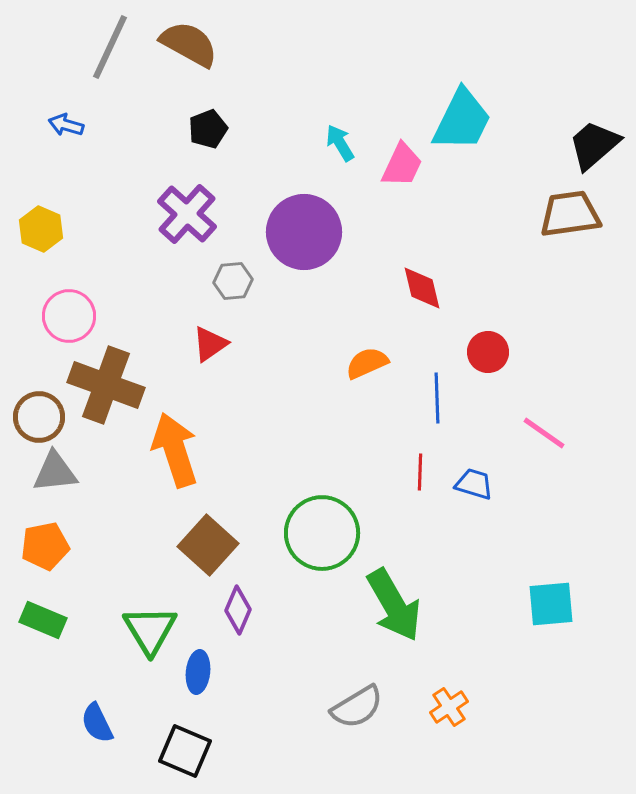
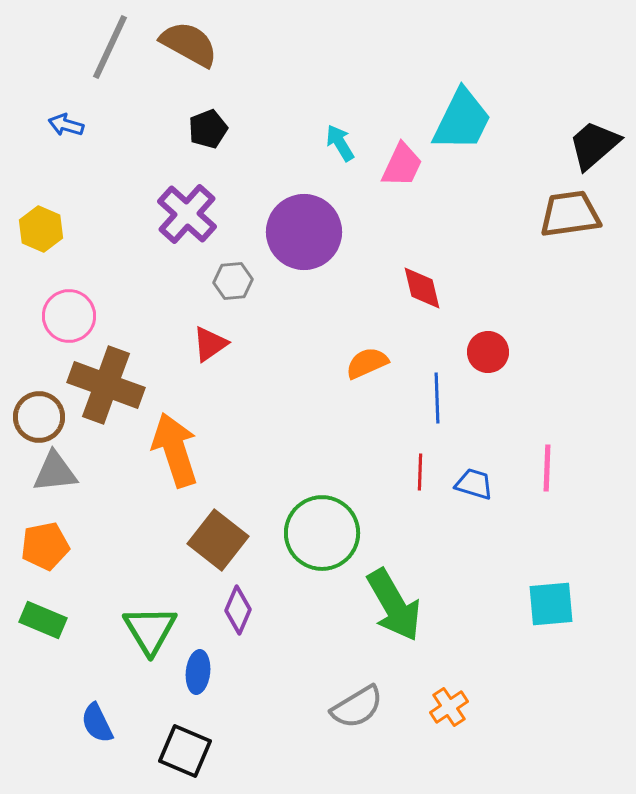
pink line: moved 3 px right, 35 px down; rotated 57 degrees clockwise
brown square: moved 10 px right, 5 px up; rotated 4 degrees counterclockwise
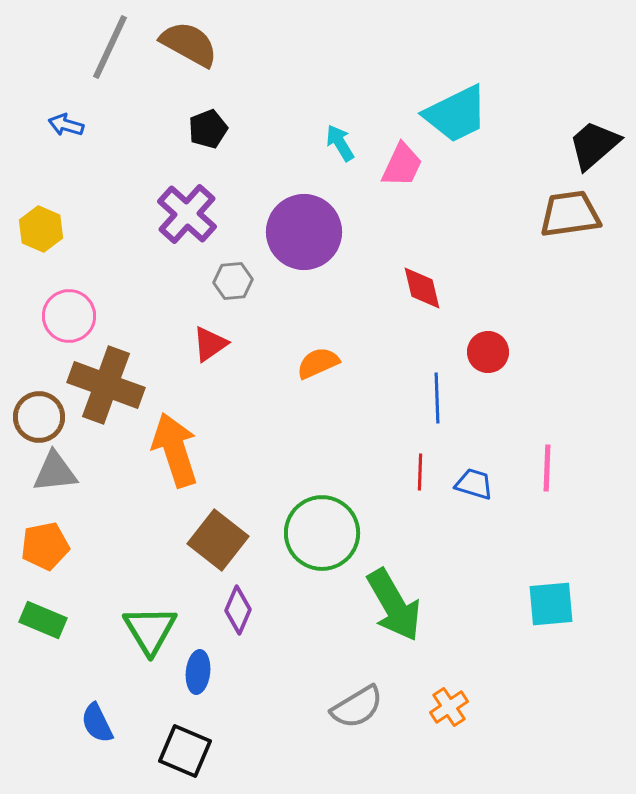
cyan trapezoid: moved 6 px left, 6 px up; rotated 38 degrees clockwise
orange semicircle: moved 49 px left
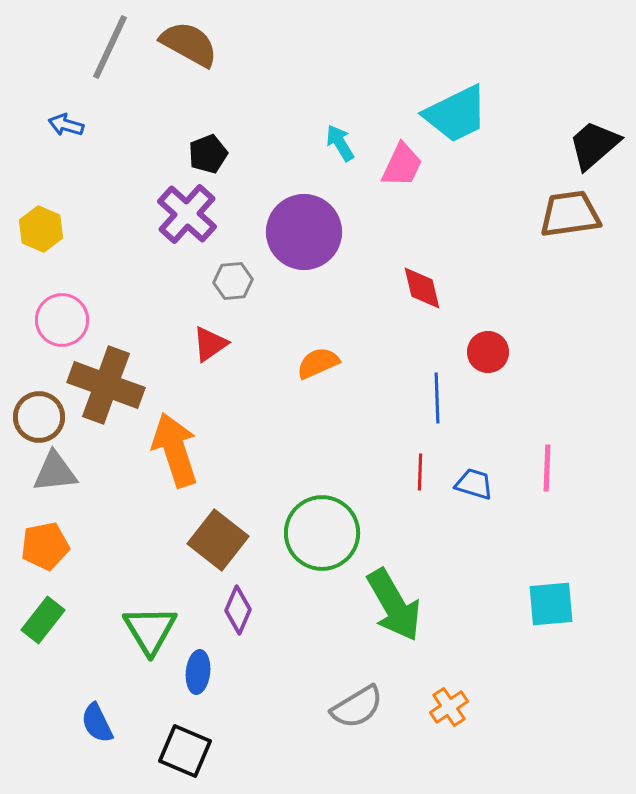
black pentagon: moved 25 px down
pink circle: moved 7 px left, 4 px down
green rectangle: rotated 75 degrees counterclockwise
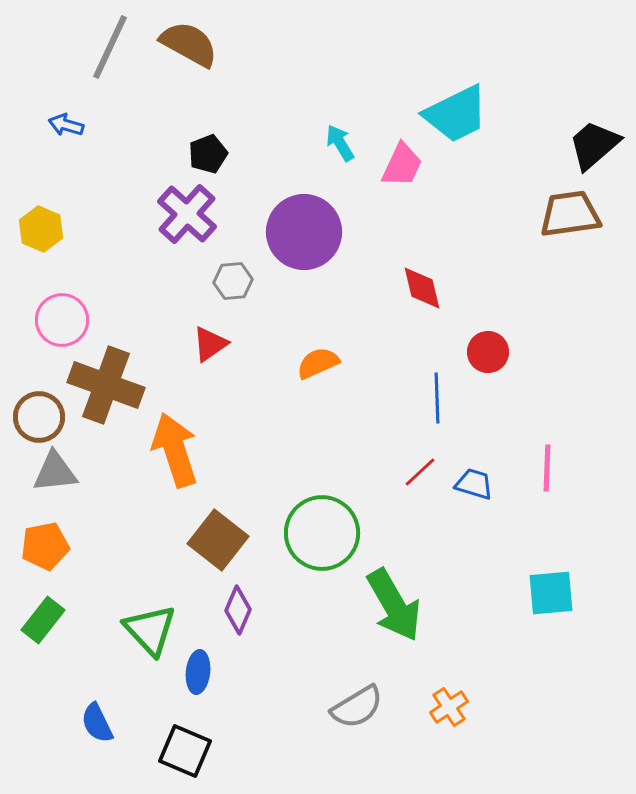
red line: rotated 45 degrees clockwise
cyan square: moved 11 px up
green triangle: rotated 12 degrees counterclockwise
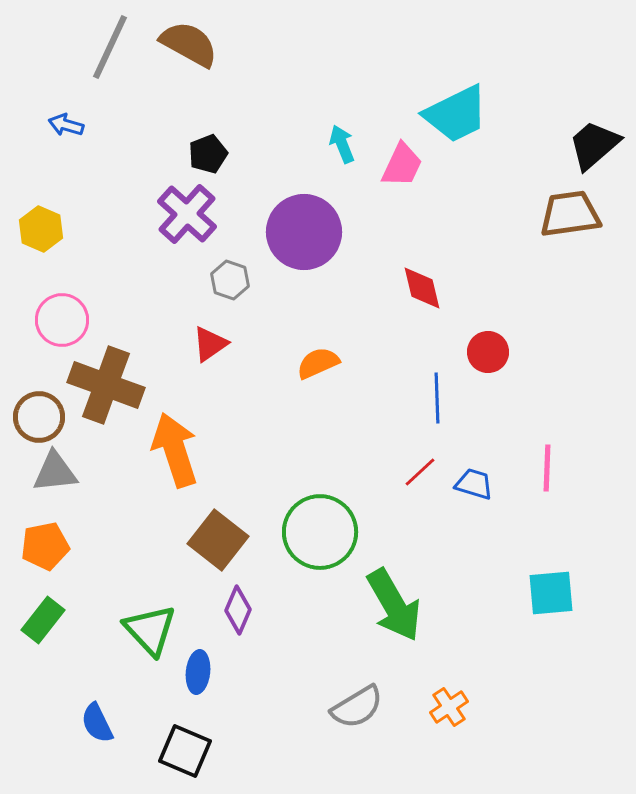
cyan arrow: moved 2 px right, 1 px down; rotated 9 degrees clockwise
gray hexagon: moved 3 px left, 1 px up; rotated 24 degrees clockwise
green circle: moved 2 px left, 1 px up
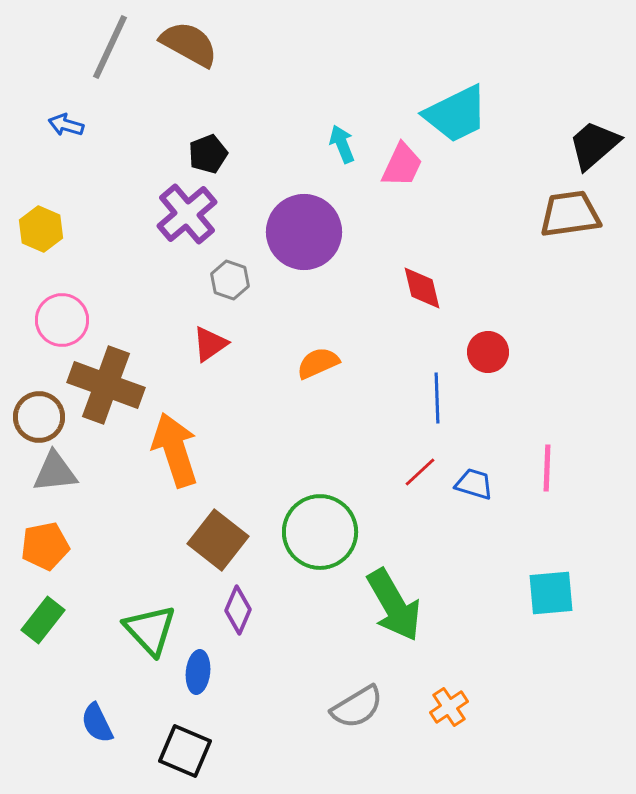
purple cross: rotated 8 degrees clockwise
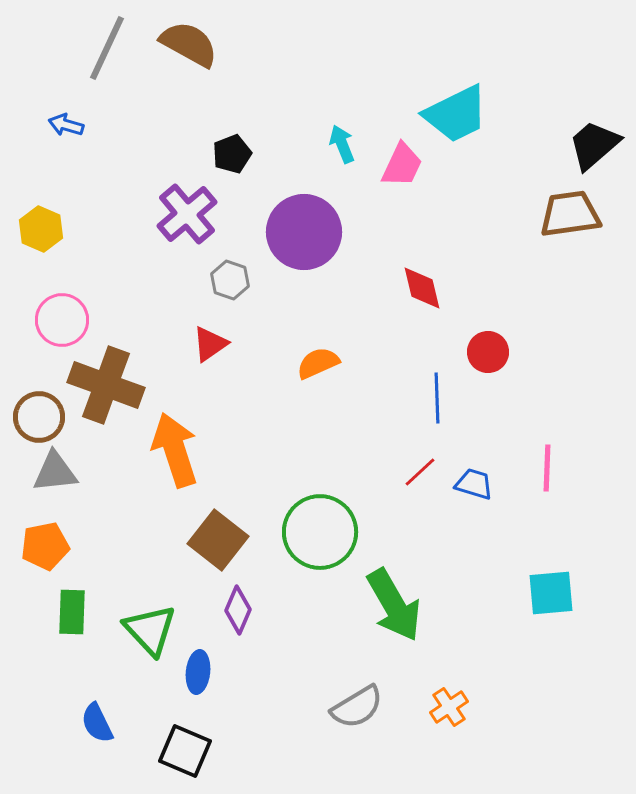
gray line: moved 3 px left, 1 px down
black pentagon: moved 24 px right
green rectangle: moved 29 px right, 8 px up; rotated 36 degrees counterclockwise
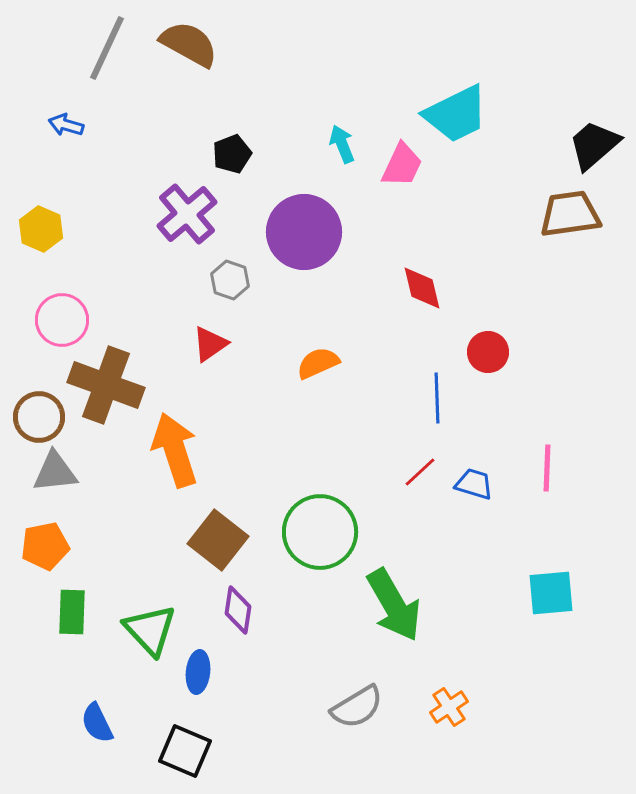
purple diamond: rotated 15 degrees counterclockwise
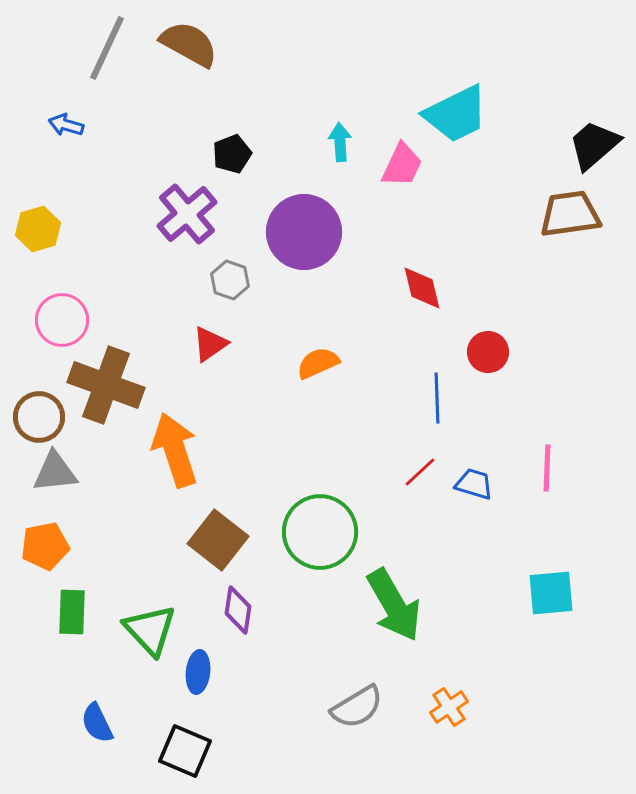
cyan arrow: moved 2 px left, 2 px up; rotated 18 degrees clockwise
yellow hexagon: moved 3 px left; rotated 21 degrees clockwise
